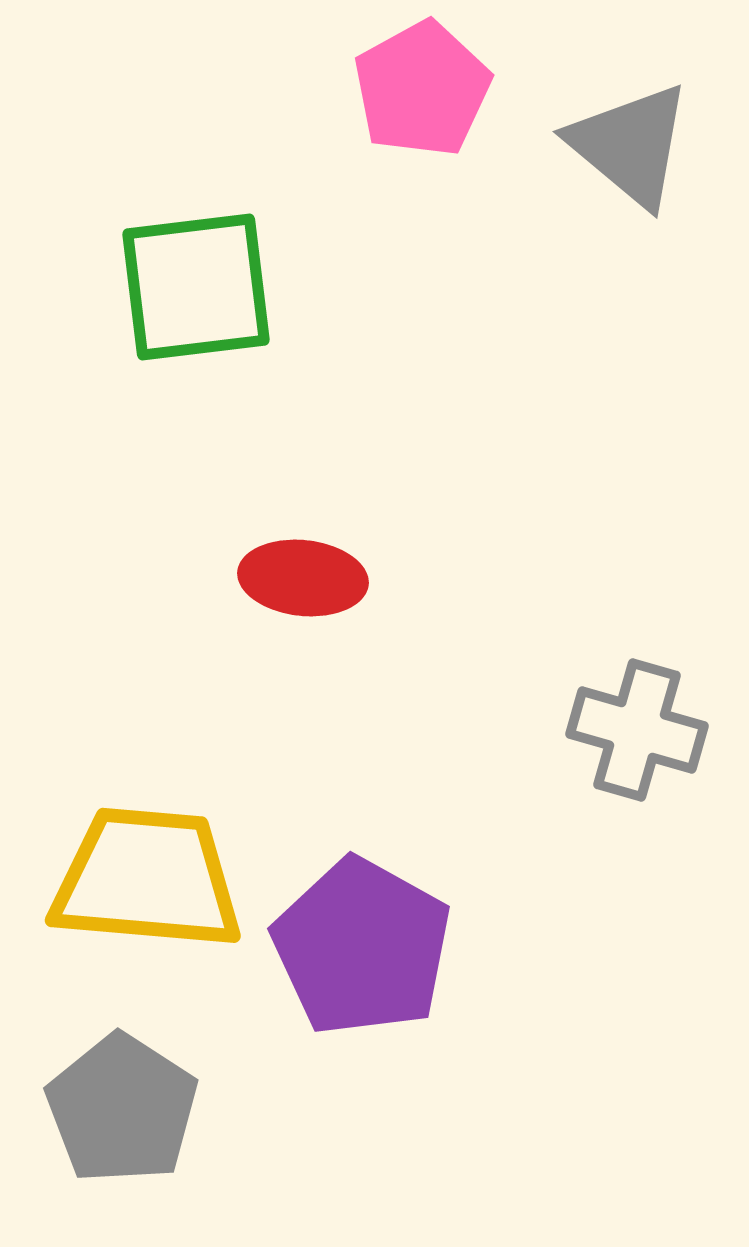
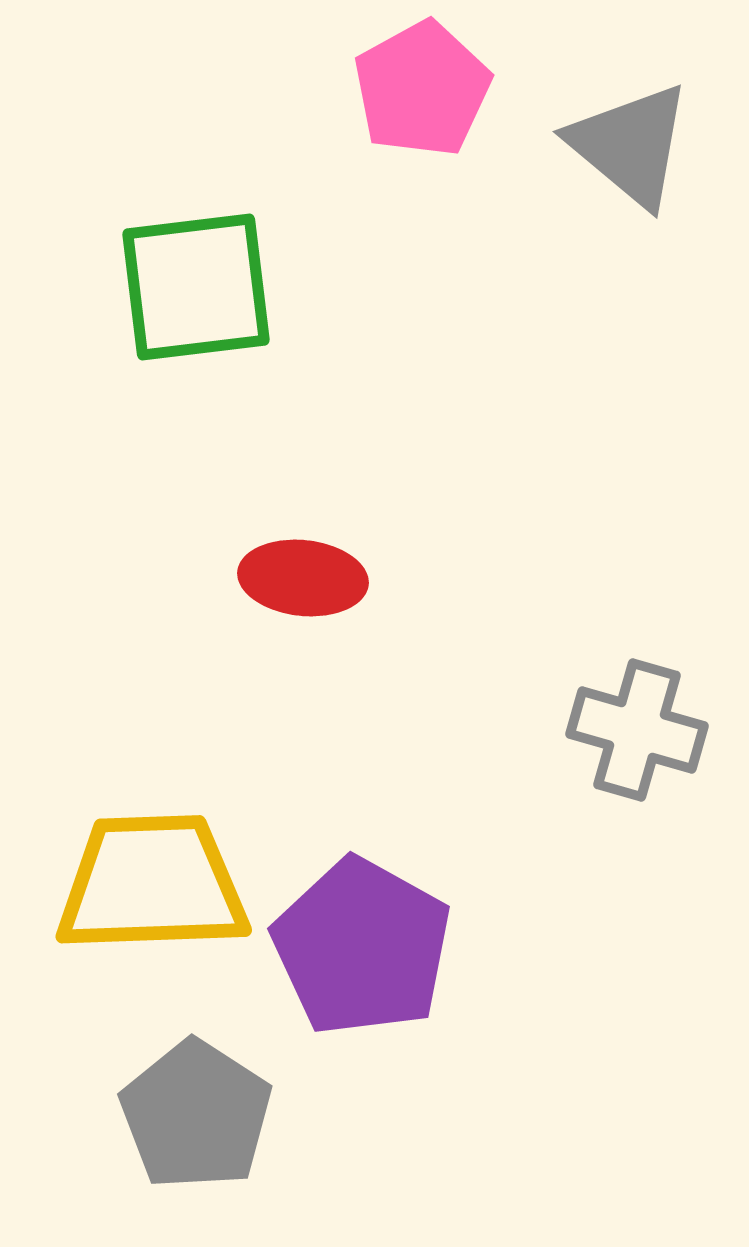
yellow trapezoid: moved 5 px right, 5 px down; rotated 7 degrees counterclockwise
gray pentagon: moved 74 px right, 6 px down
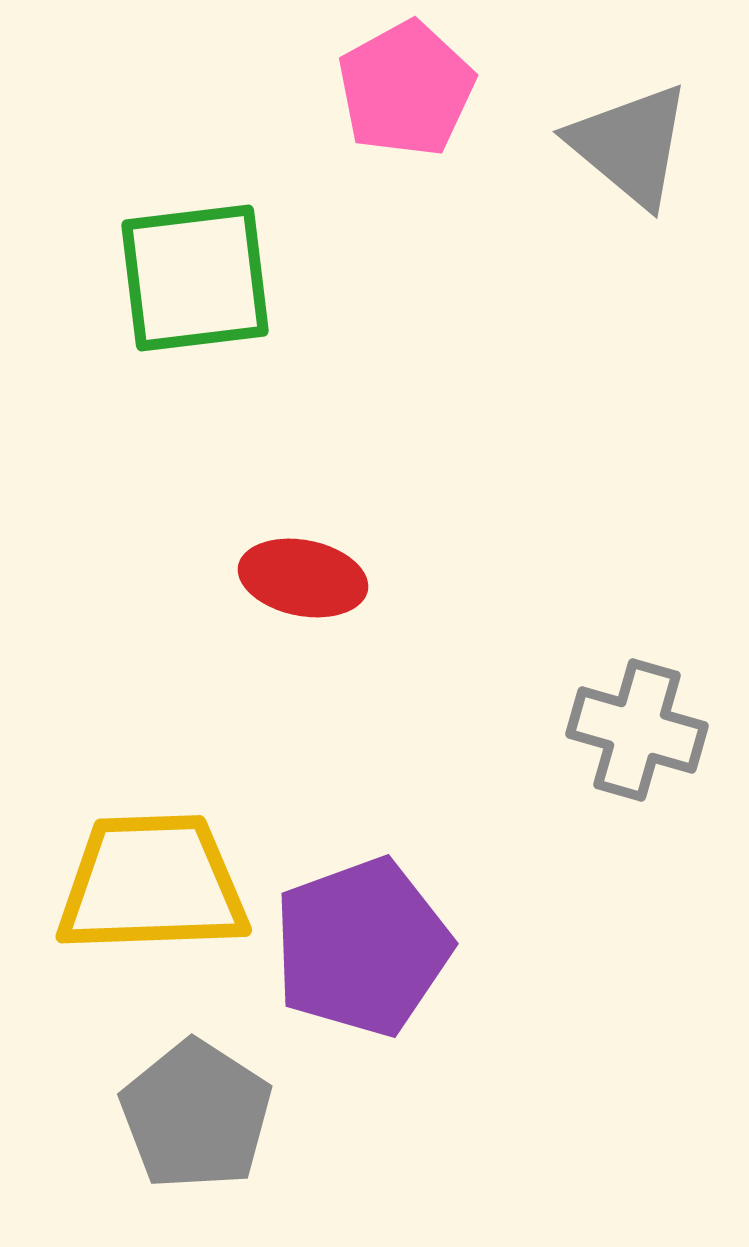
pink pentagon: moved 16 px left
green square: moved 1 px left, 9 px up
red ellipse: rotated 5 degrees clockwise
purple pentagon: rotated 23 degrees clockwise
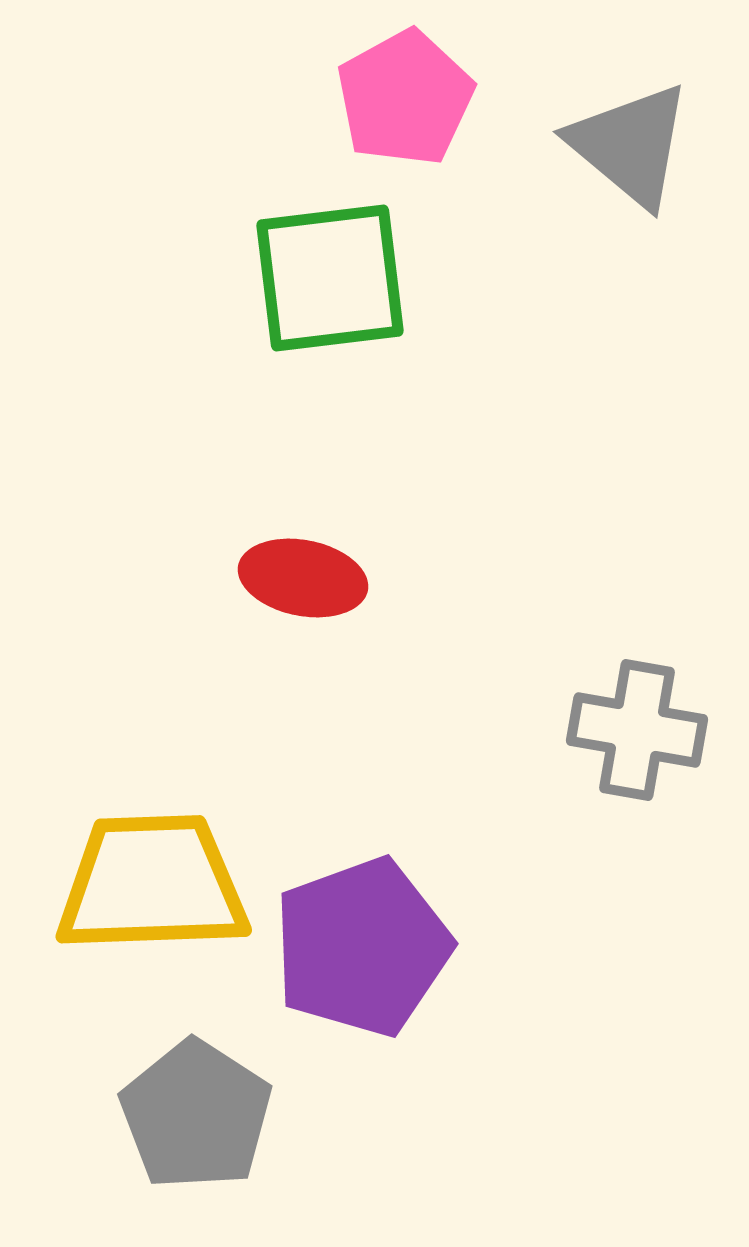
pink pentagon: moved 1 px left, 9 px down
green square: moved 135 px right
gray cross: rotated 6 degrees counterclockwise
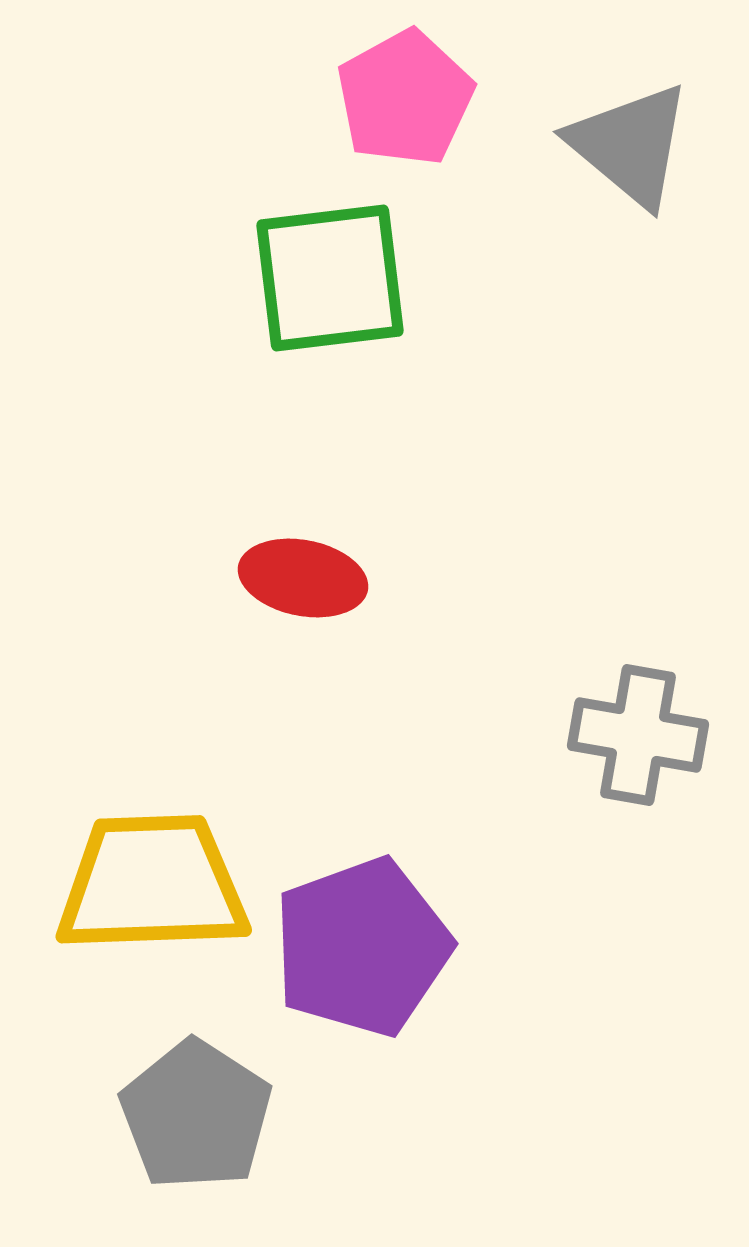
gray cross: moved 1 px right, 5 px down
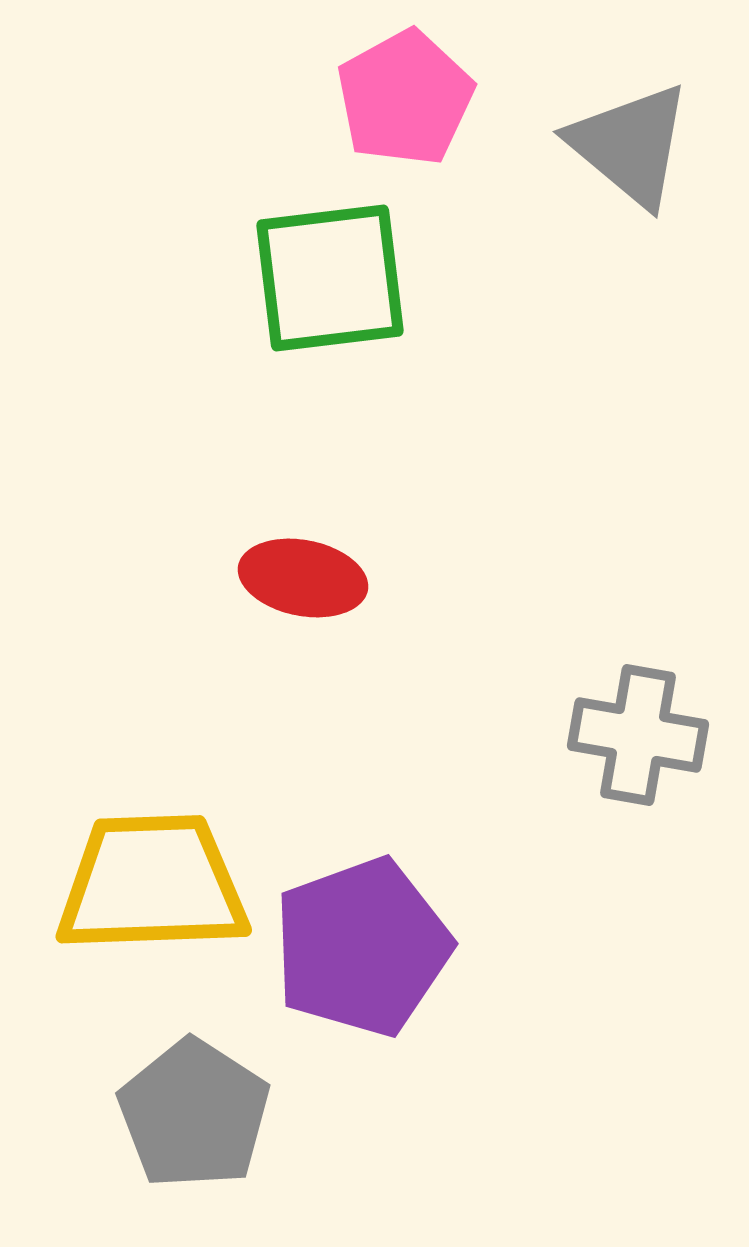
gray pentagon: moved 2 px left, 1 px up
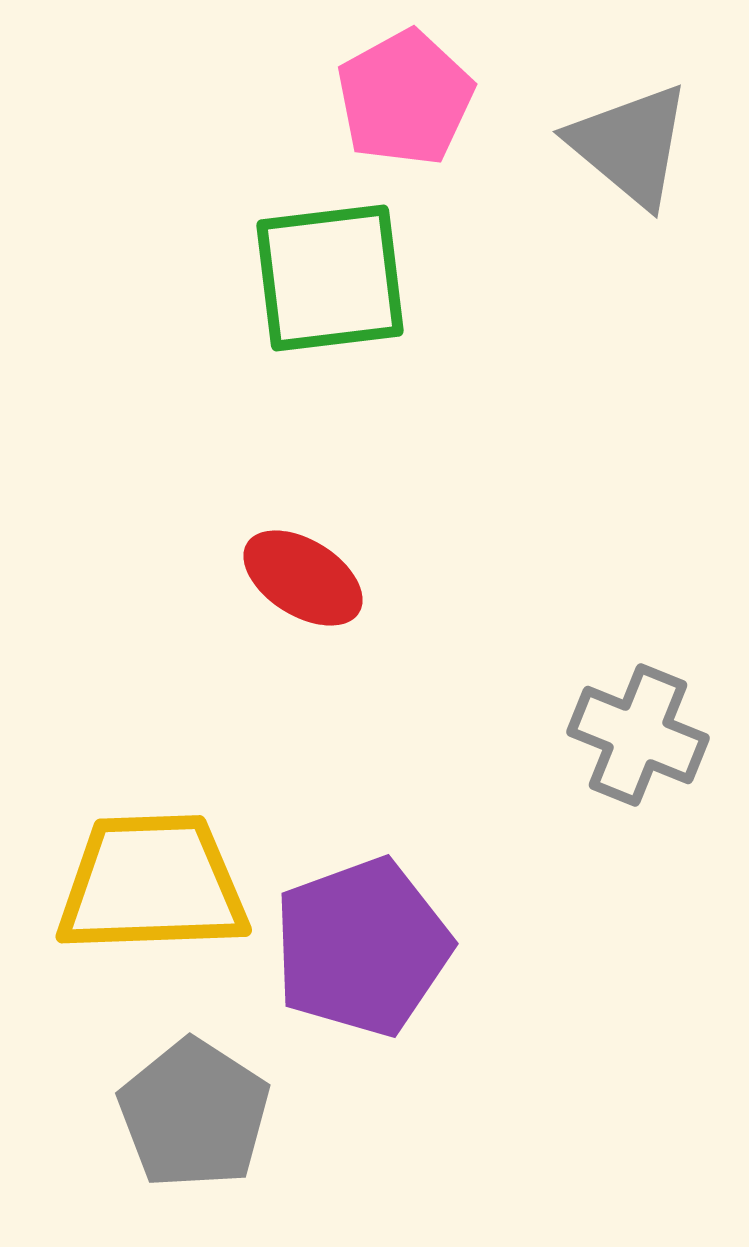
red ellipse: rotated 21 degrees clockwise
gray cross: rotated 12 degrees clockwise
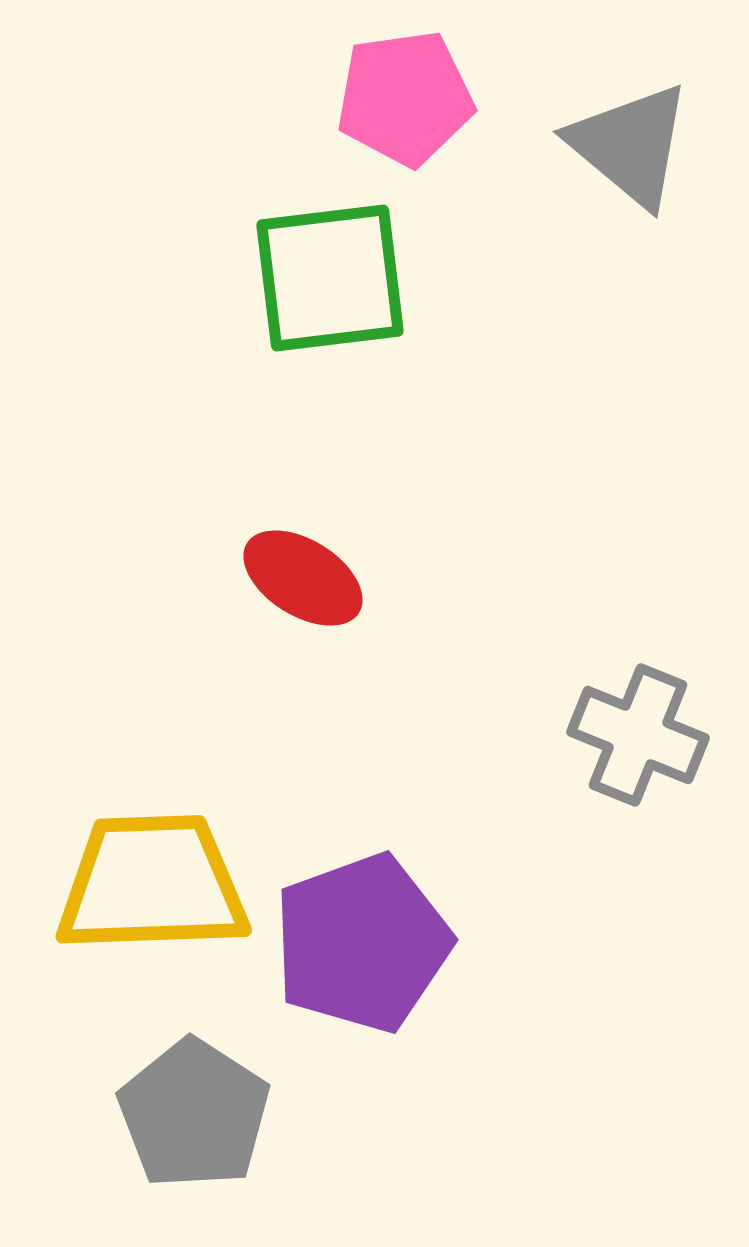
pink pentagon: rotated 21 degrees clockwise
purple pentagon: moved 4 px up
